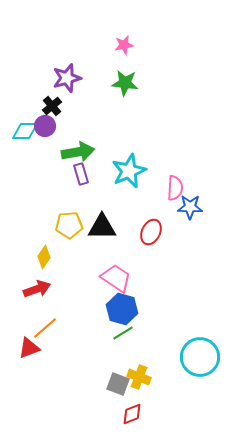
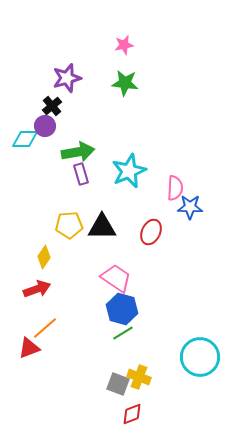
cyan diamond: moved 8 px down
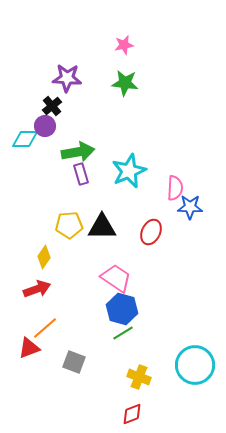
purple star: rotated 20 degrees clockwise
cyan circle: moved 5 px left, 8 px down
gray square: moved 44 px left, 22 px up
